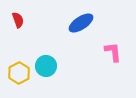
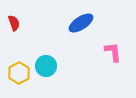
red semicircle: moved 4 px left, 3 px down
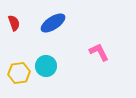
blue ellipse: moved 28 px left
pink L-shape: moved 14 px left; rotated 20 degrees counterclockwise
yellow hexagon: rotated 20 degrees clockwise
